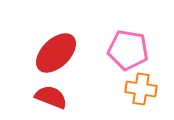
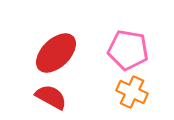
orange cross: moved 9 px left, 3 px down; rotated 16 degrees clockwise
red semicircle: rotated 8 degrees clockwise
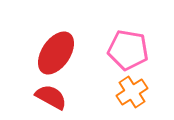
red ellipse: rotated 12 degrees counterclockwise
orange cross: rotated 32 degrees clockwise
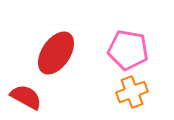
orange cross: rotated 12 degrees clockwise
red semicircle: moved 25 px left
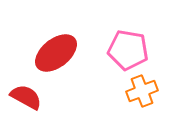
red ellipse: rotated 18 degrees clockwise
orange cross: moved 10 px right, 1 px up
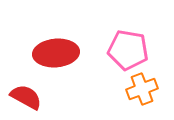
red ellipse: rotated 33 degrees clockwise
orange cross: moved 2 px up
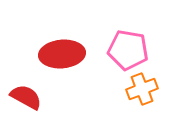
red ellipse: moved 6 px right, 1 px down
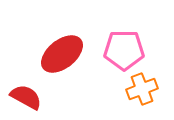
pink pentagon: moved 4 px left; rotated 9 degrees counterclockwise
red ellipse: rotated 33 degrees counterclockwise
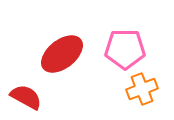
pink pentagon: moved 1 px right, 1 px up
